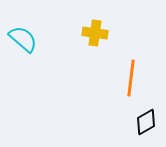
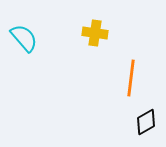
cyan semicircle: moved 1 px right, 1 px up; rotated 8 degrees clockwise
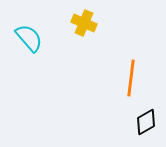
yellow cross: moved 11 px left, 10 px up; rotated 15 degrees clockwise
cyan semicircle: moved 5 px right
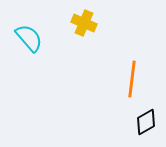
orange line: moved 1 px right, 1 px down
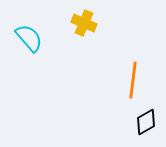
orange line: moved 1 px right, 1 px down
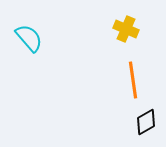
yellow cross: moved 42 px right, 6 px down
orange line: rotated 15 degrees counterclockwise
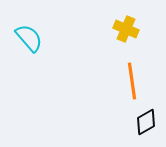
orange line: moved 1 px left, 1 px down
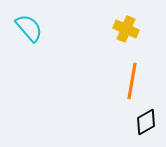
cyan semicircle: moved 10 px up
orange line: rotated 18 degrees clockwise
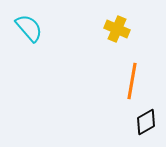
yellow cross: moved 9 px left
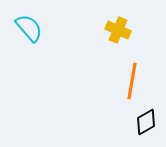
yellow cross: moved 1 px right, 1 px down
